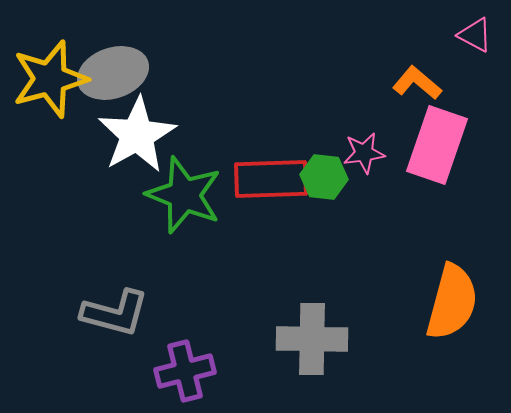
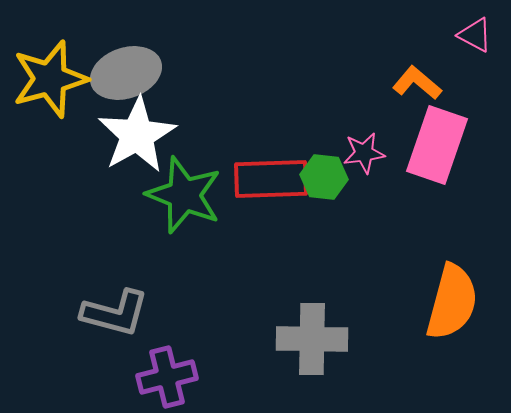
gray ellipse: moved 13 px right
purple cross: moved 18 px left, 6 px down
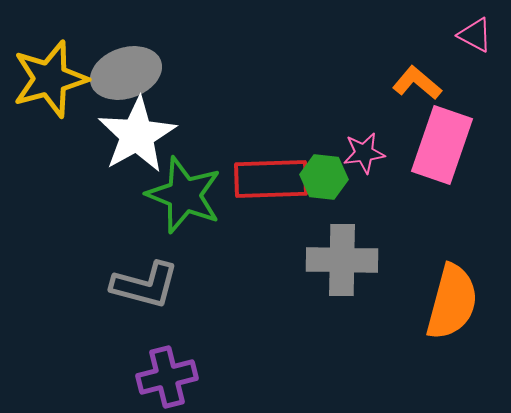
pink rectangle: moved 5 px right
gray L-shape: moved 30 px right, 28 px up
gray cross: moved 30 px right, 79 px up
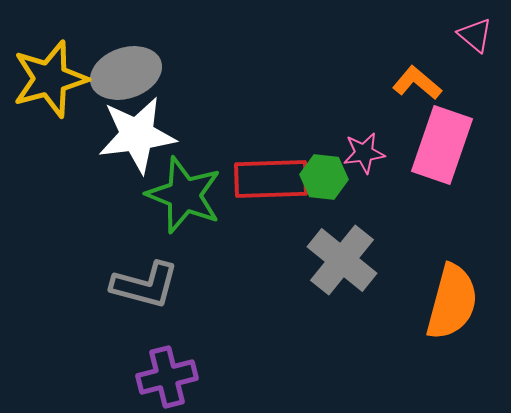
pink triangle: rotated 12 degrees clockwise
white star: rotated 22 degrees clockwise
gray cross: rotated 38 degrees clockwise
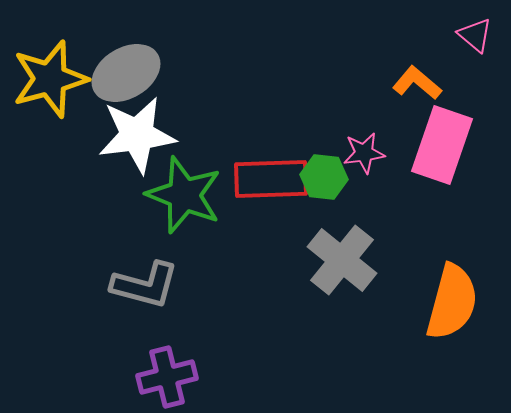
gray ellipse: rotated 12 degrees counterclockwise
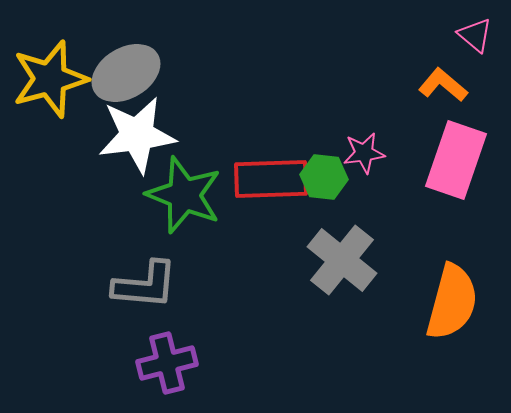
orange L-shape: moved 26 px right, 2 px down
pink rectangle: moved 14 px right, 15 px down
gray L-shape: rotated 10 degrees counterclockwise
purple cross: moved 14 px up
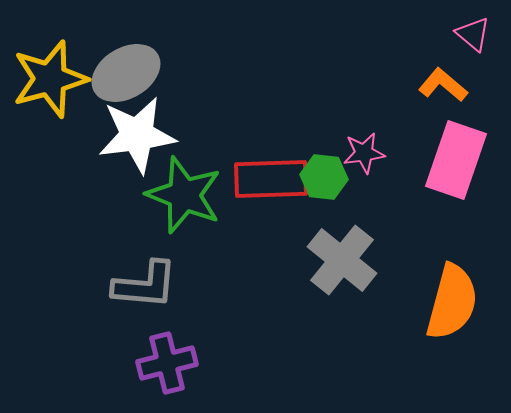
pink triangle: moved 2 px left, 1 px up
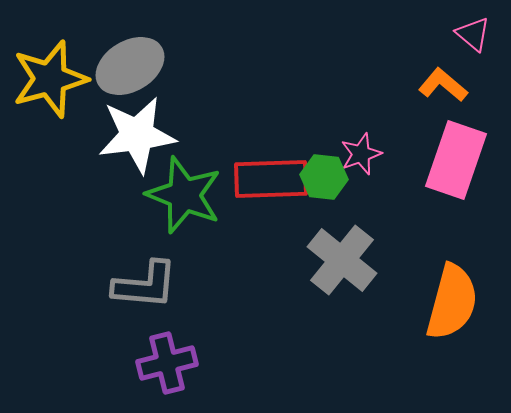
gray ellipse: moved 4 px right, 7 px up
pink star: moved 3 px left, 1 px down; rotated 12 degrees counterclockwise
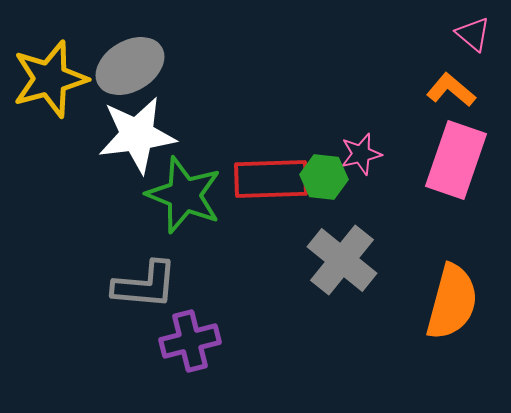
orange L-shape: moved 8 px right, 5 px down
pink star: rotated 6 degrees clockwise
purple cross: moved 23 px right, 22 px up
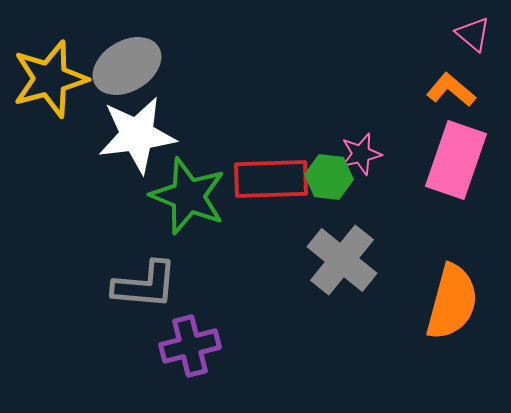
gray ellipse: moved 3 px left
green hexagon: moved 5 px right
green star: moved 4 px right, 1 px down
purple cross: moved 5 px down
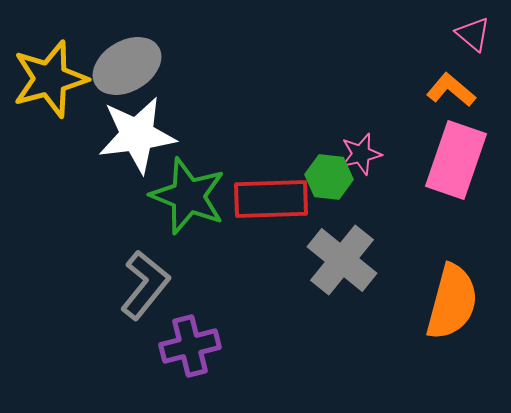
red rectangle: moved 20 px down
gray L-shape: rotated 56 degrees counterclockwise
